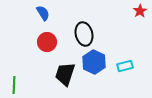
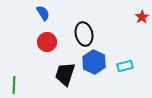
red star: moved 2 px right, 6 px down
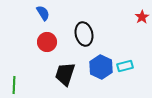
blue hexagon: moved 7 px right, 5 px down
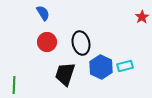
black ellipse: moved 3 px left, 9 px down
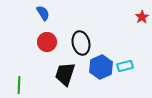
blue hexagon: rotated 10 degrees clockwise
green line: moved 5 px right
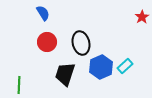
cyan rectangle: rotated 28 degrees counterclockwise
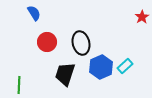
blue semicircle: moved 9 px left
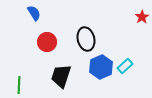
black ellipse: moved 5 px right, 4 px up
black trapezoid: moved 4 px left, 2 px down
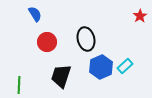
blue semicircle: moved 1 px right, 1 px down
red star: moved 2 px left, 1 px up
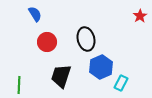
cyan rectangle: moved 4 px left, 17 px down; rotated 21 degrees counterclockwise
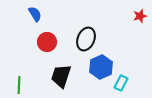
red star: rotated 16 degrees clockwise
black ellipse: rotated 35 degrees clockwise
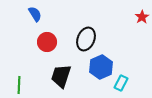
red star: moved 2 px right, 1 px down; rotated 16 degrees counterclockwise
